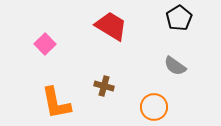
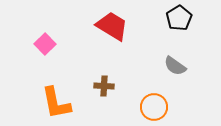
red trapezoid: moved 1 px right
brown cross: rotated 12 degrees counterclockwise
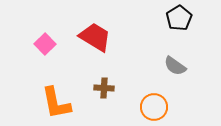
red trapezoid: moved 17 px left, 11 px down
brown cross: moved 2 px down
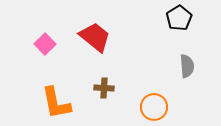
red trapezoid: rotated 8 degrees clockwise
gray semicircle: moved 12 px right; rotated 130 degrees counterclockwise
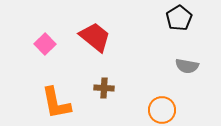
gray semicircle: rotated 105 degrees clockwise
orange circle: moved 8 px right, 3 px down
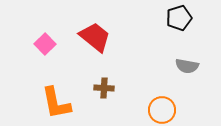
black pentagon: rotated 15 degrees clockwise
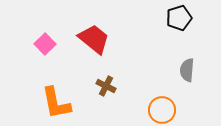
red trapezoid: moved 1 px left, 2 px down
gray semicircle: moved 4 px down; rotated 85 degrees clockwise
brown cross: moved 2 px right, 2 px up; rotated 24 degrees clockwise
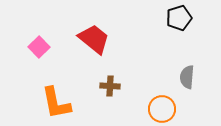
pink square: moved 6 px left, 3 px down
gray semicircle: moved 7 px down
brown cross: moved 4 px right; rotated 24 degrees counterclockwise
orange circle: moved 1 px up
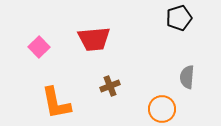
red trapezoid: rotated 136 degrees clockwise
brown cross: rotated 24 degrees counterclockwise
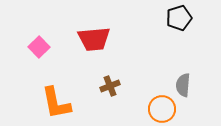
gray semicircle: moved 4 px left, 8 px down
